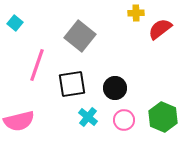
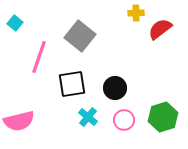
pink line: moved 2 px right, 8 px up
green hexagon: rotated 20 degrees clockwise
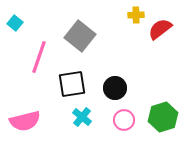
yellow cross: moved 2 px down
cyan cross: moved 6 px left
pink semicircle: moved 6 px right
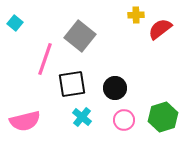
pink line: moved 6 px right, 2 px down
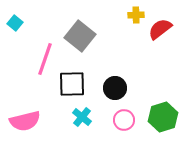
black square: rotated 8 degrees clockwise
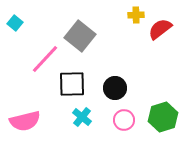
pink line: rotated 24 degrees clockwise
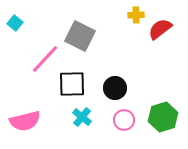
gray square: rotated 12 degrees counterclockwise
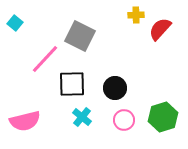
red semicircle: rotated 10 degrees counterclockwise
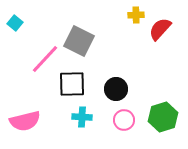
gray square: moved 1 px left, 5 px down
black circle: moved 1 px right, 1 px down
cyan cross: rotated 36 degrees counterclockwise
